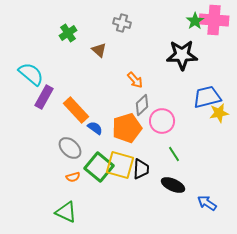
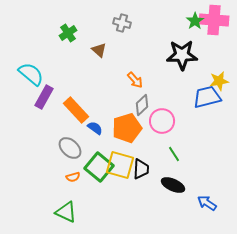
yellow star: moved 32 px up
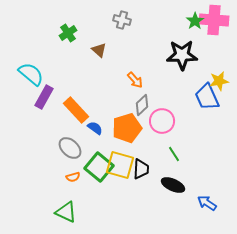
gray cross: moved 3 px up
blue trapezoid: rotated 100 degrees counterclockwise
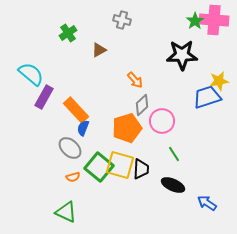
brown triangle: rotated 49 degrees clockwise
blue trapezoid: rotated 96 degrees clockwise
blue semicircle: moved 12 px left; rotated 105 degrees counterclockwise
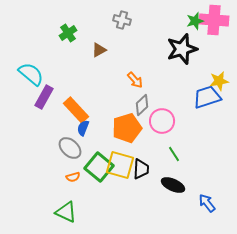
green star: rotated 18 degrees clockwise
black star: moved 6 px up; rotated 16 degrees counterclockwise
blue arrow: rotated 18 degrees clockwise
